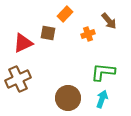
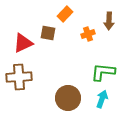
brown arrow: rotated 42 degrees clockwise
brown cross: moved 1 px right, 2 px up; rotated 20 degrees clockwise
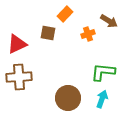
brown arrow: rotated 60 degrees counterclockwise
red triangle: moved 6 px left, 1 px down
